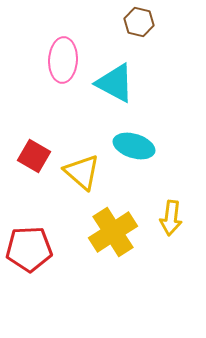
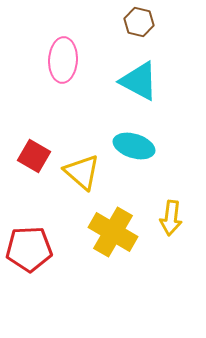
cyan triangle: moved 24 px right, 2 px up
yellow cross: rotated 27 degrees counterclockwise
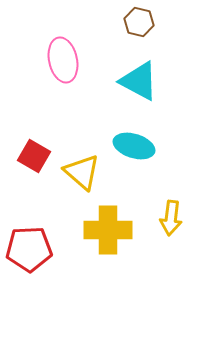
pink ellipse: rotated 15 degrees counterclockwise
yellow cross: moved 5 px left, 2 px up; rotated 30 degrees counterclockwise
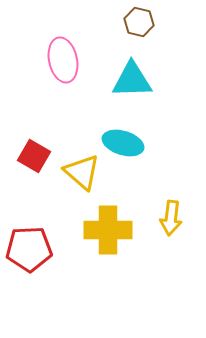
cyan triangle: moved 7 px left, 1 px up; rotated 30 degrees counterclockwise
cyan ellipse: moved 11 px left, 3 px up
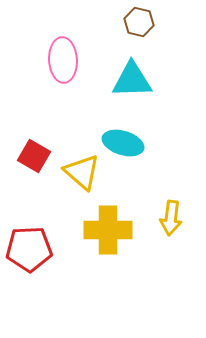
pink ellipse: rotated 9 degrees clockwise
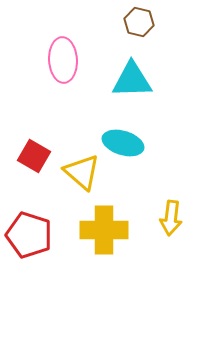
yellow cross: moved 4 px left
red pentagon: moved 14 px up; rotated 21 degrees clockwise
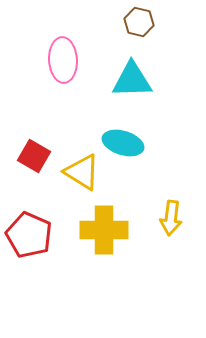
yellow triangle: rotated 9 degrees counterclockwise
red pentagon: rotated 6 degrees clockwise
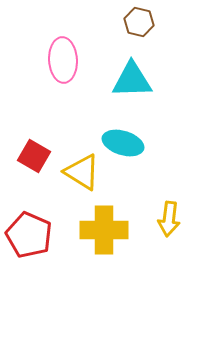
yellow arrow: moved 2 px left, 1 px down
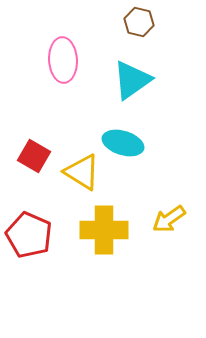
cyan triangle: rotated 33 degrees counterclockwise
yellow arrow: rotated 48 degrees clockwise
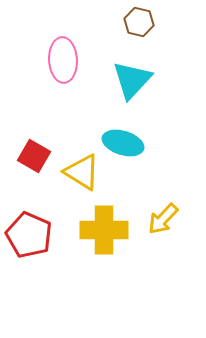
cyan triangle: rotated 12 degrees counterclockwise
yellow arrow: moved 6 px left; rotated 12 degrees counterclockwise
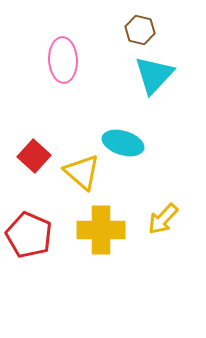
brown hexagon: moved 1 px right, 8 px down
cyan triangle: moved 22 px right, 5 px up
red square: rotated 12 degrees clockwise
yellow triangle: rotated 9 degrees clockwise
yellow cross: moved 3 px left
